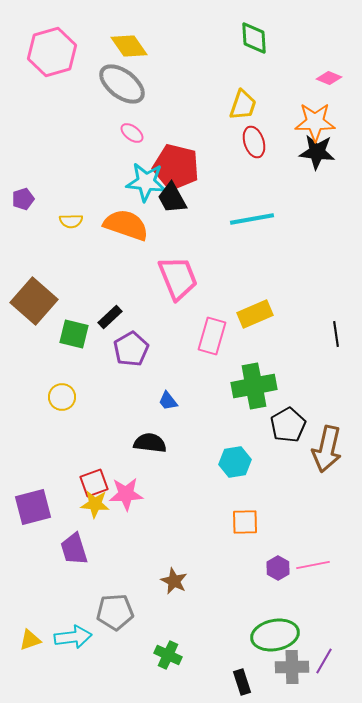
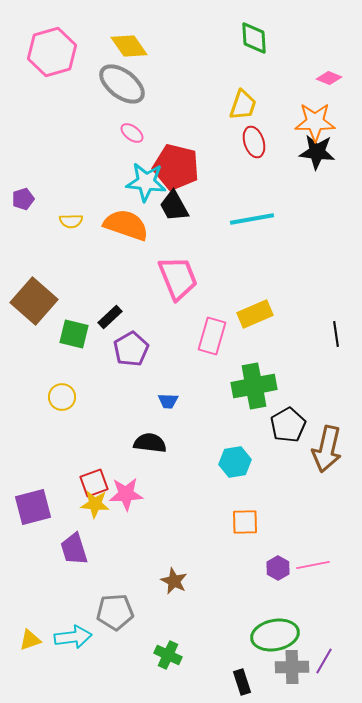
black trapezoid at (172, 198): moved 2 px right, 8 px down
blue trapezoid at (168, 401): rotated 50 degrees counterclockwise
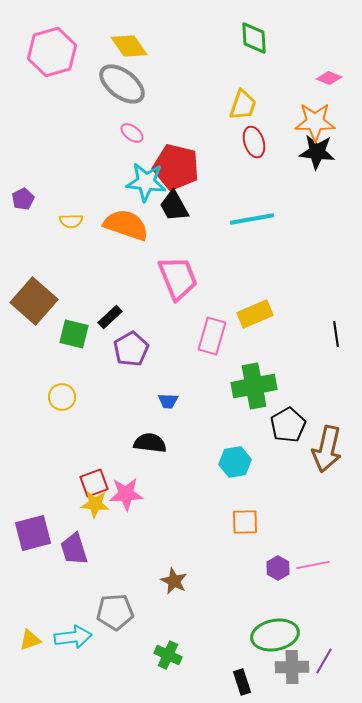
purple pentagon at (23, 199): rotated 10 degrees counterclockwise
purple square at (33, 507): moved 26 px down
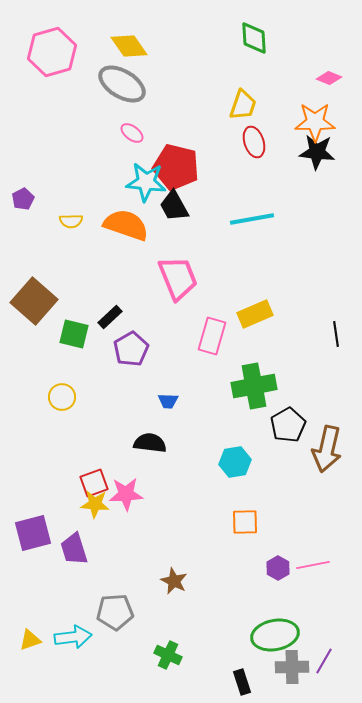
gray ellipse at (122, 84): rotated 6 degrees counterclockwise
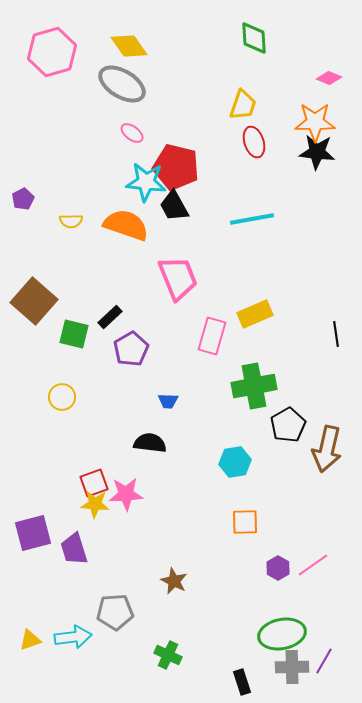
pink line at (313, 565): rotated 24 degrees counterclockwise
green ellipse at (275, 635): moved 7 px right, 1 px up
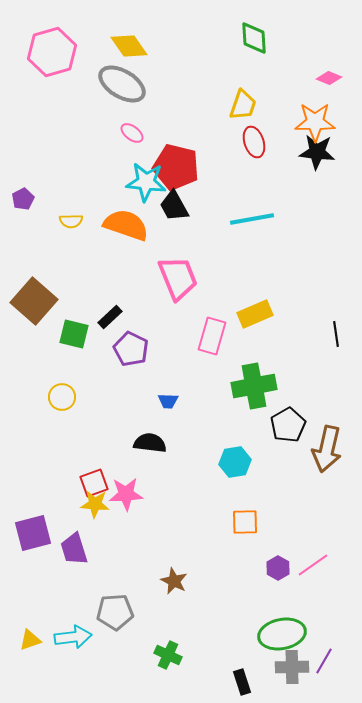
purple pentagon at (131, 349): rotated 16 degrees counterclockwise
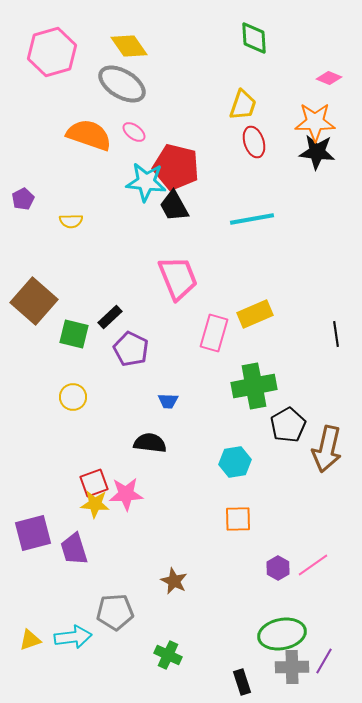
pink ellipse at (132, 133): moved 2 px right, 1 px up
orange semicircle at (126, 225): moved 37 px left, 90 px up
pink rectangle at (212, 336): moved 2 px right, 3 px up
yellow circle at (62, 397): moved 11 px right
orange square at (245, 522): moved 7 px left, 3 px up
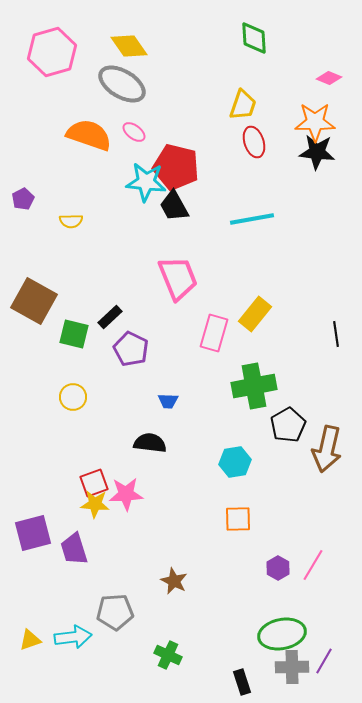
brown square at (34, 301): rotated 12 degrees counterclockwise
yellow rectangle at (255, 314): rotated 28 degrees counterclockwise
pink line at (313, 565): rotated 24 degrees counterclockwise
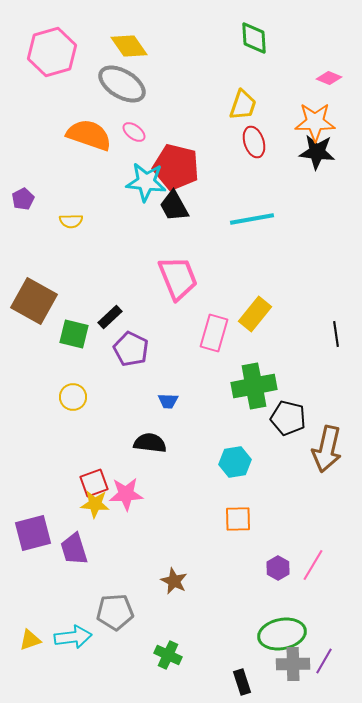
black pentagon at (288, 425): moved 7 px up; rotated 28 degrees counterclockwise
gray cross at (292, 667): moved 1 px right, 3 px up
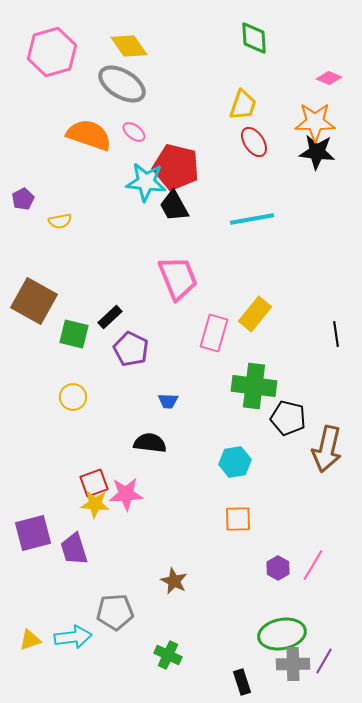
red ellipse at (254, 142): rotated 16 degrees counterclockwise
yellow semicircle at (71, 221): moved 11 px left; rotated 10 degrees counterclockwise
green cross at (254, 386): rotated 18 degrees clockwise
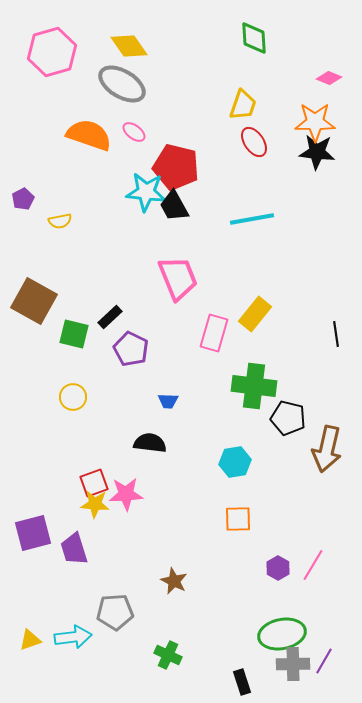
cyan star at (146, 182): moved 10 px down
